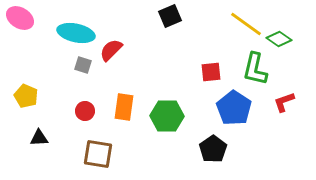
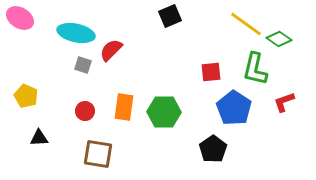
green hexagon: moved 3 px left, 4 px up
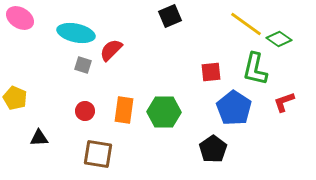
yellow pentagon: moved 11 px left, 2 px down
orange rectangle: moved 3 px down
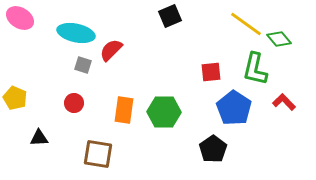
green diamond: rotated 15 degrees clockwise
red L-shape: rotated 65 degrees clockwise
red circle: moved 11 px left, 8 px up
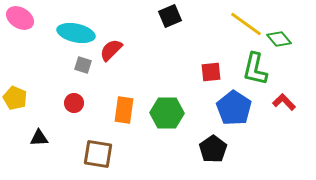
green hexagon: moved 3 px right, 1 px down
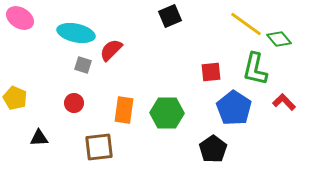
brown square: moved 1 px right, 7 px up; rotated 16 degrees counterclockwise
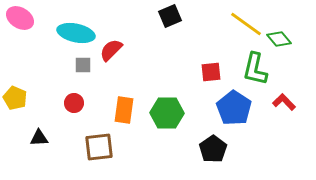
gray square: rotated 18 degrees counterclockwise
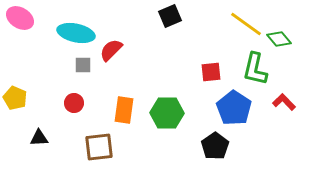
black pentagon: moved 2 px right, 3 px up
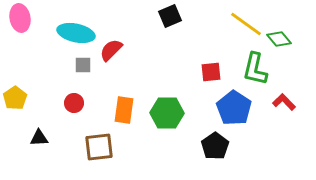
pink ellipse: rotated 48 degrees clockwise
yellow pentagon: rotated 15 degrees clockwise
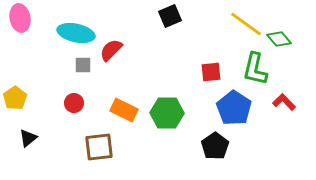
orange rectangle: rotated 72 degrees counterclockwise
black triangle: moved 11 px left; rotated 36 degrees counterclockwise
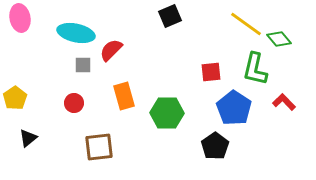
orange rectangle: moved 14 px up; rotated 48 degrees clockwise
